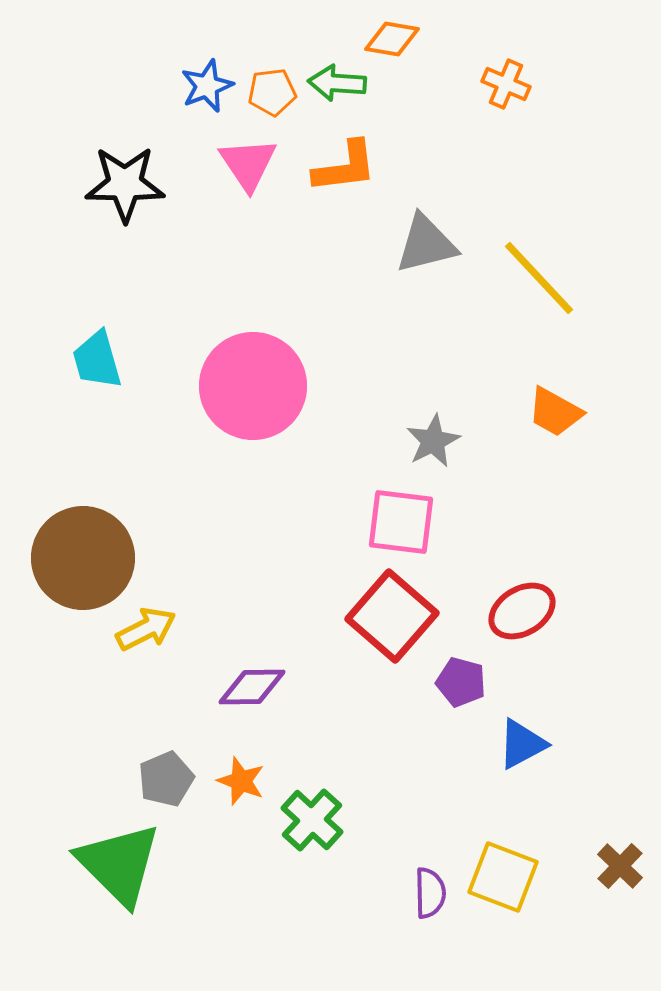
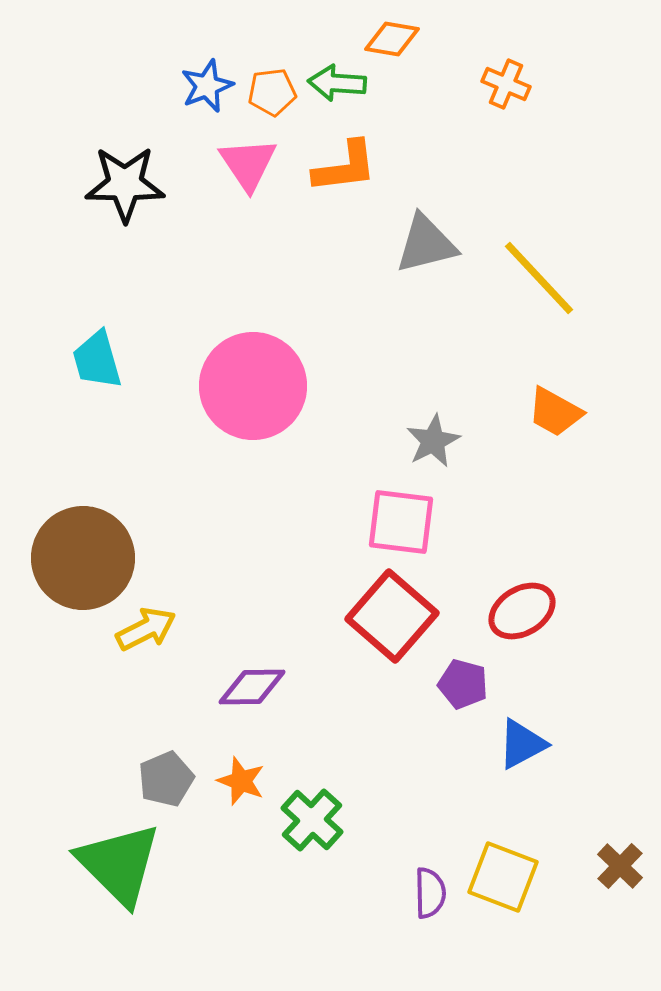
purple pentagon: moved 2 px right, 2 px down
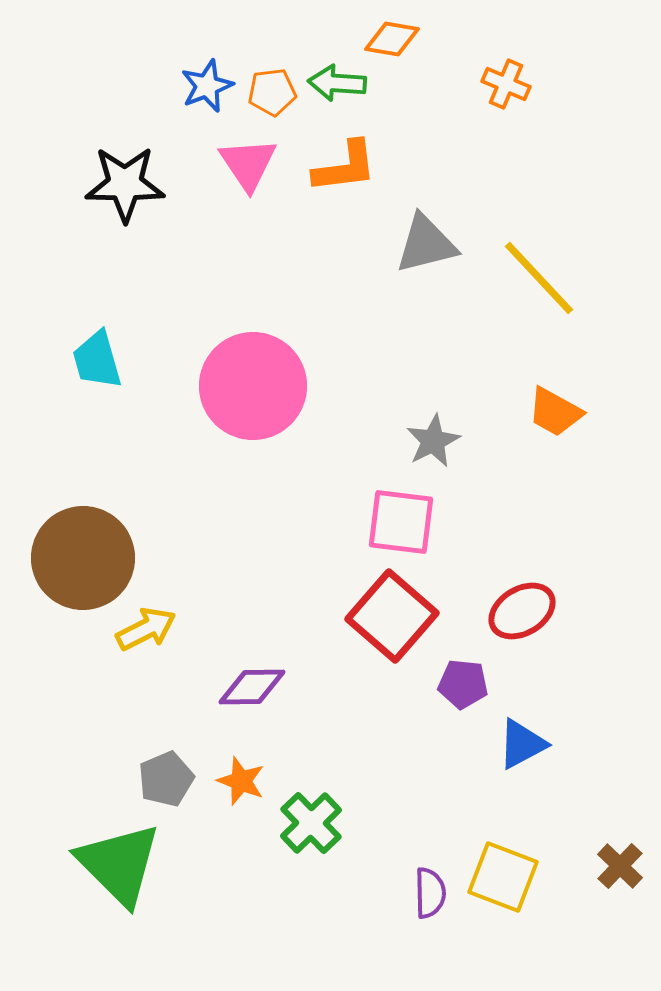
purple pentagon: rotated 9 degrees counterclockwise
green cross: moved 1 px left, 3 px down; rotated 4 degrees clockwise
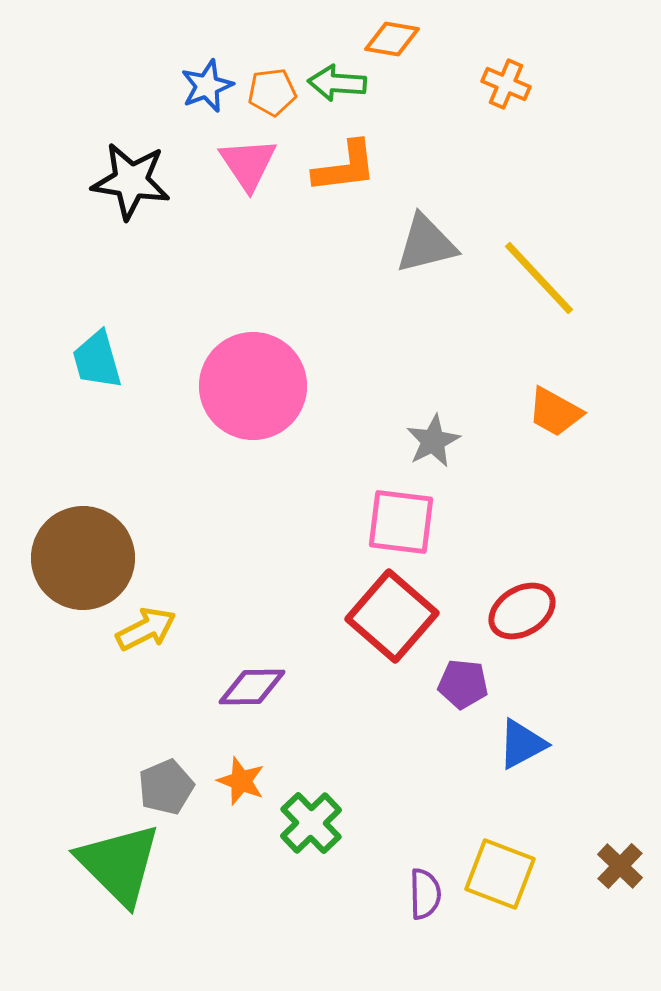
black star: moved 6 px right, 3 px up; rotated 8 degrees clockwise
gray pentagon: moved 8 px down
yellow square: moved 3 px left, 3 px up
purple semicircle: moved 5 px left, 1 px down
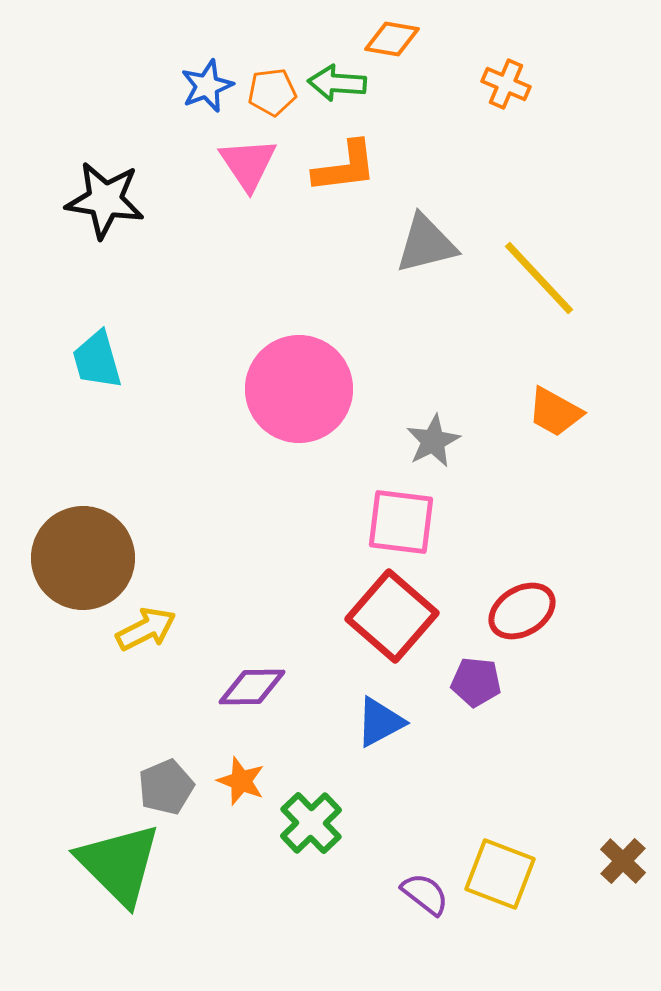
black star: moved 26 px left, 19 px down
pink circle: moved 46 px right, 3 px down
purple pentagon: moved 13 px right, 2 px up
blue triangle: moved 142 px left, 22 px up
brown cross: moved 3 px right, 5 px up
purple semicircle: rotated 51 degrees counterclockwise
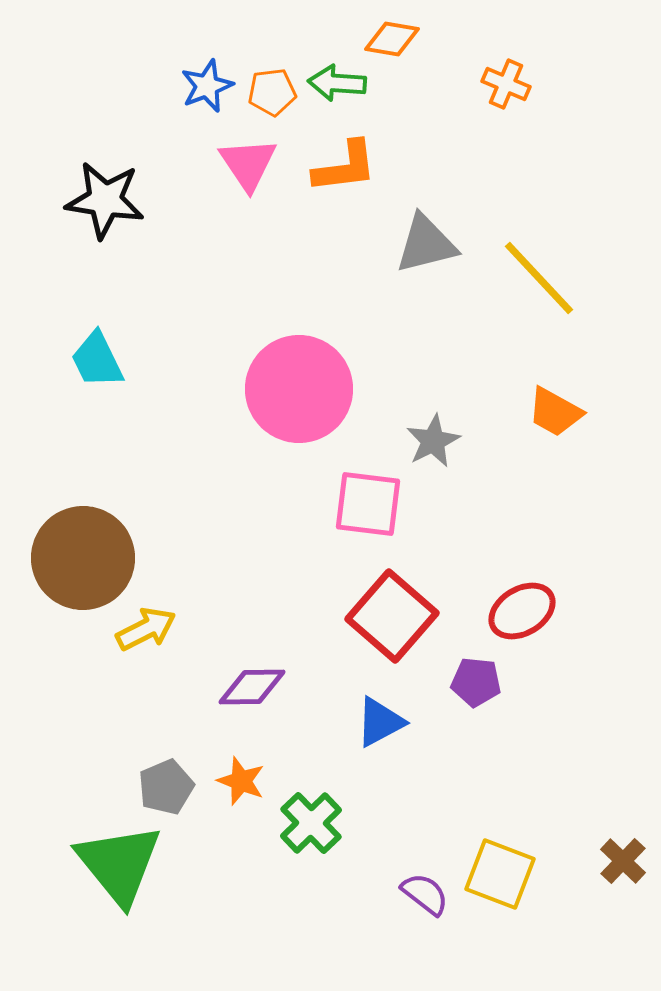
cyan trapezoid: rotated 10 degrees counterclockwise
pink square: moved 33 px left, 18 px up
green triangle: rotated 6 degrees clockwise
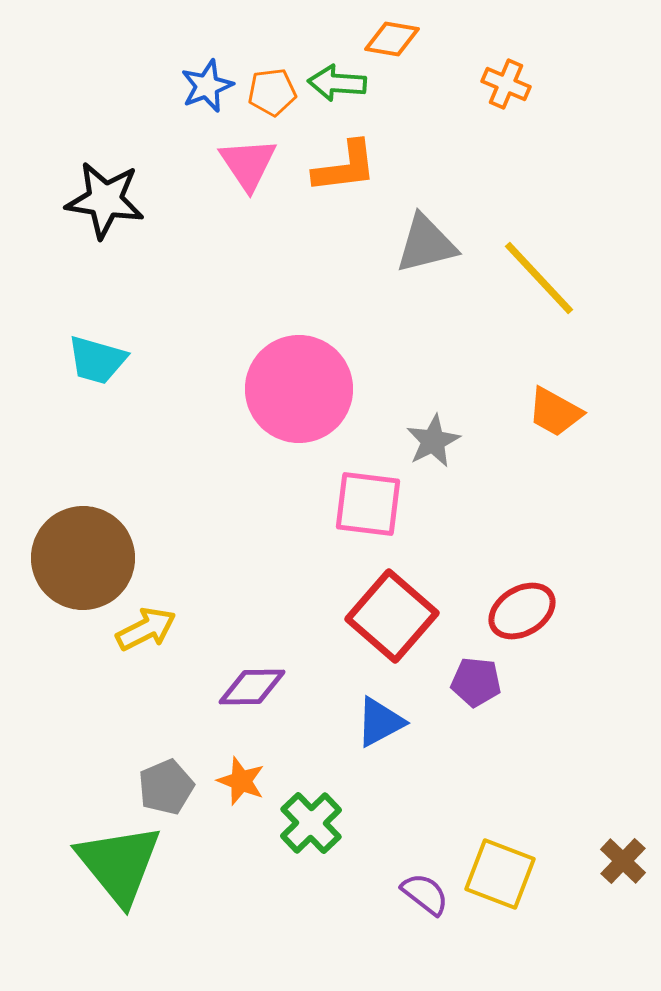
cyan trapezoid: rotated 48 degrees counterclockwise
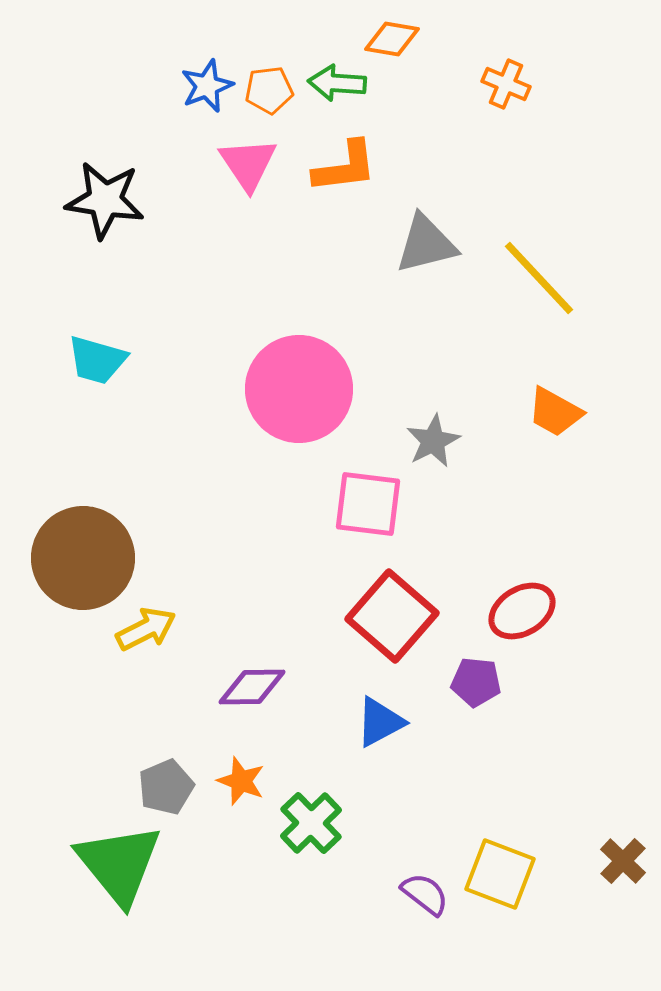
orange pentagon: moved 3 px left, 2 px up
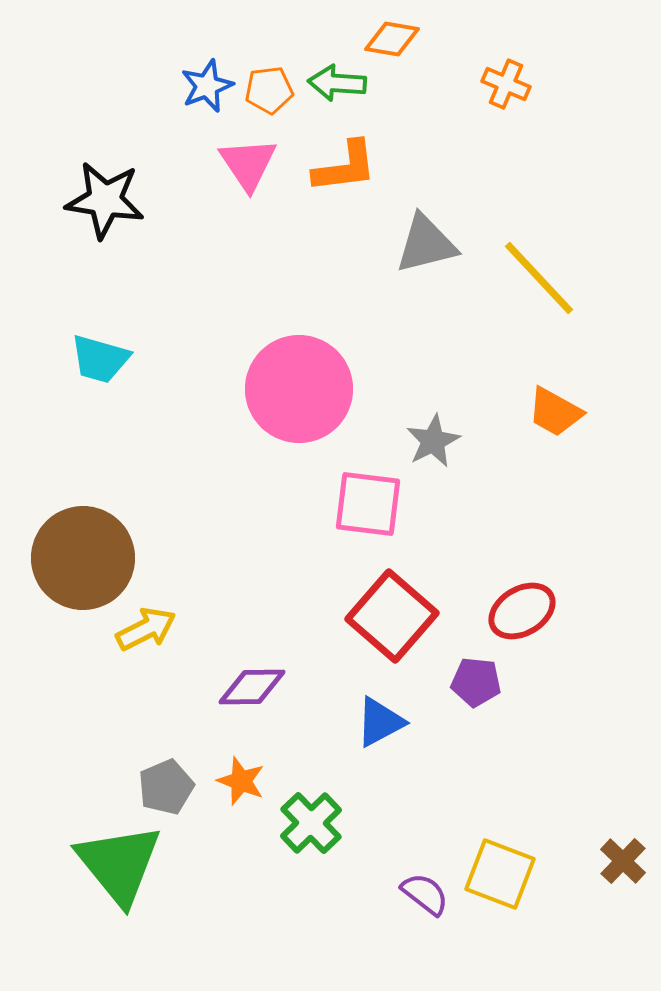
cyan trapezoid: moved 3 px right, 1 px up
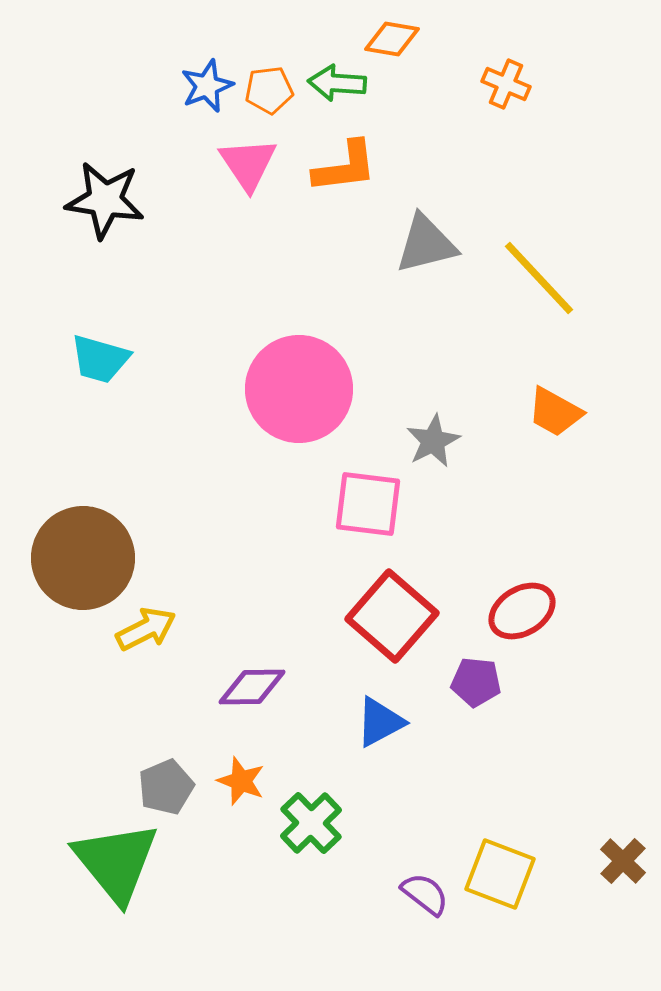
green triangle: moved 3 px left, 2 px up
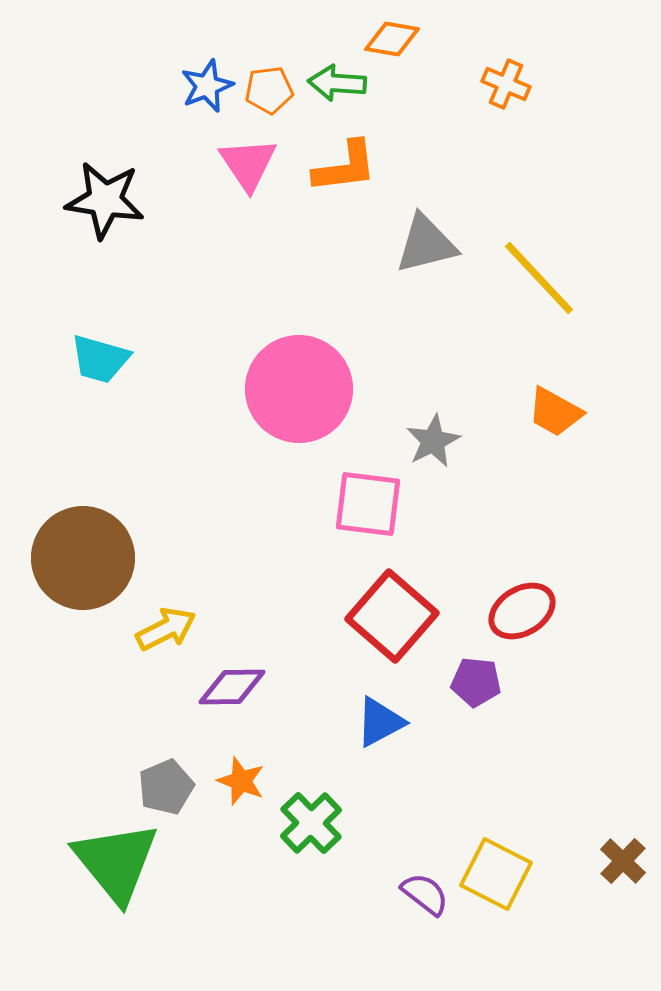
yellow arrow: moved 20 px right
purple diamond: moved 20 px left
yellow square: moved 4 px left; rotated 6 degrees clockwise
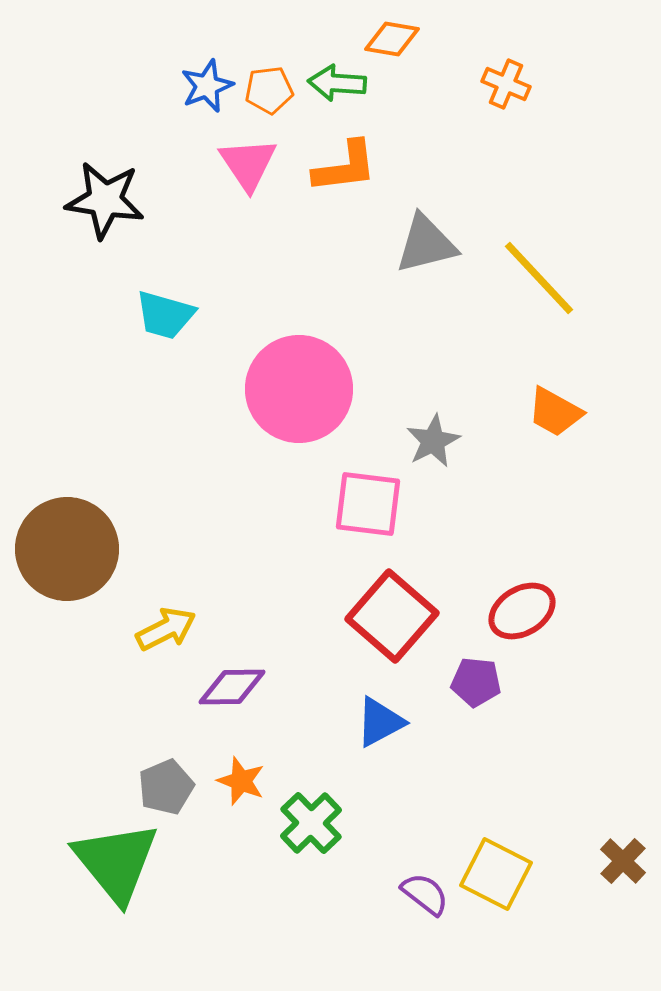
cyan trapezoid: moved 65 px right, 44 px up
brown circle: moved 16 px left, 9 px up
